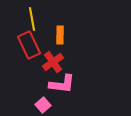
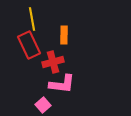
orange rectangle: moved 4 px right
red cross: rotated 20 degrees clockwise
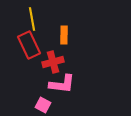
pink square: rotated 21 degrees counterclockwise
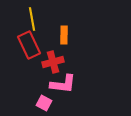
pink L-shape: moved 1 px right
pink square: moved 1 px right, 2 px up
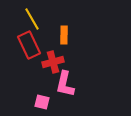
yellow line: rotated 20 degrees counterclockwise
pink L-shape: moved 2 px right; rotated 96 degrees clockwise
pink square: moved 2 px left, 1 px up; rotated 14 degrees counterclockwise
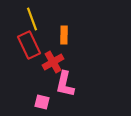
yellow line: rotated 10 degrees clockwise
red cross: rotated 15 degrees counterclockwise
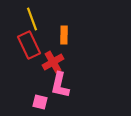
pink L-shape: moved 5 px left, 1 px down
pink square: moved 2 px left
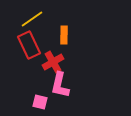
yellow line: rotated 75 degrees clockwise
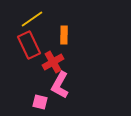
pink L-shape: rotated 16 degrees clockwise
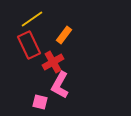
orange rectangle: rotated 36 degrees clockwise
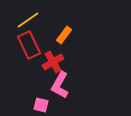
yellow line: moved 4 px left, 1 px down
pink square: moved 1 px right, 3 px down
